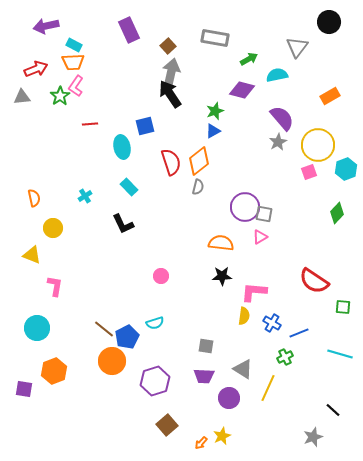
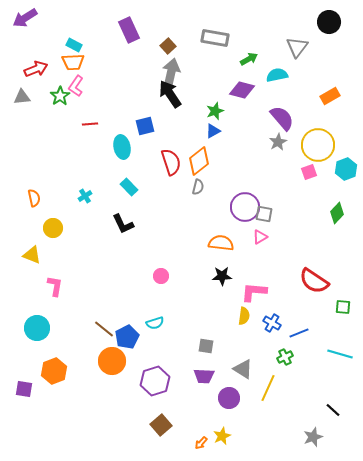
purple arrow at (46, 26): moved 21 px left, 8 px up; rotated 20 degrees counterclockwise
brown square at (167, 425): moved 6 px left
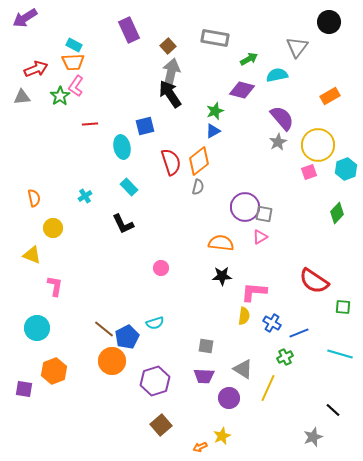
pink circle at (161, 276): moved 8 px up
orange arrow at (201, 443): moved 1 px left, 4 px down; rotated 24 degrees clockwise
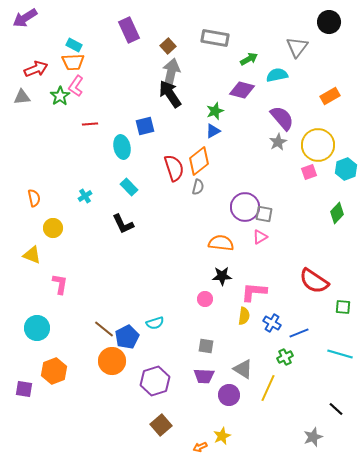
red semicircle at (171, 162): moved 3 px right, 6 px down
pink circle at (161, 268): moved 44 px right, 31 px down
pink L-shape at (55, 286): moved 5 px right, 2 px up
purple circle at (229, 398): moved 3 px up
black line at (333, 410): moved 3 px right, 1 px up
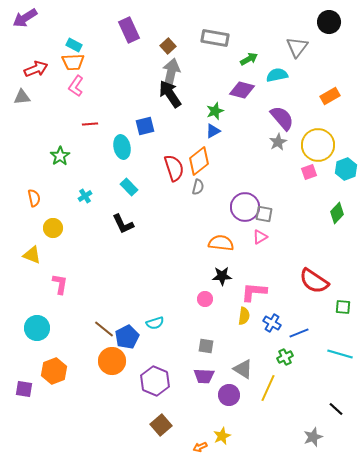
green star at (60, 96): moved 60 px down
purple hexagon at (155, 381): rotated 20 degrees counterclockwise
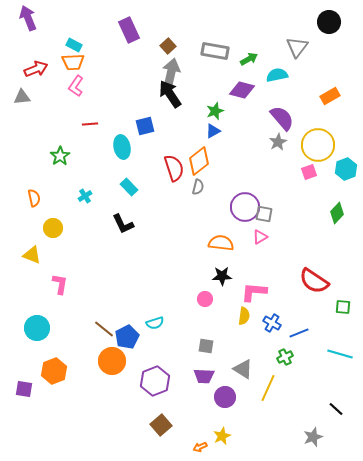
purple arrow at (25, 18): moved 3 px right; rotated 100 degrees clockwise
gray rectangle at (215, 38): moved 13 px down
purple hexagon at (155, 381): rotated 16 degrees clockwise
purple circle at (229, 395): moved 4 px left, 2 px down
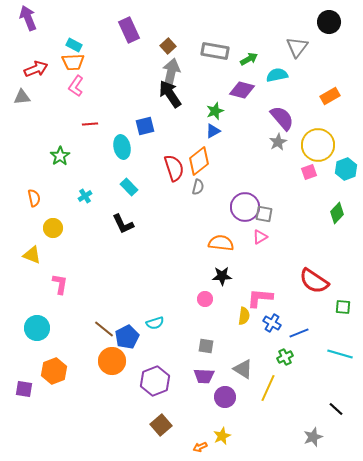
pink L-shape at (254, 292): moved 6 px right, 6 px down
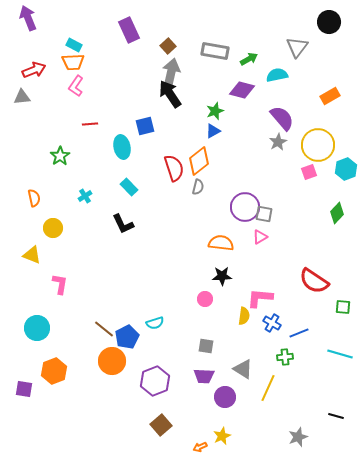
red arrow at (36, 69): moved 2 px left, 1 px down
green cross at (285, 357): rotated 21 degrees clockwise
black line at (336, 409): moved 7 px down; rotated 28 degrees counterclockwise
gray star at (313, 437): moved 15 px left
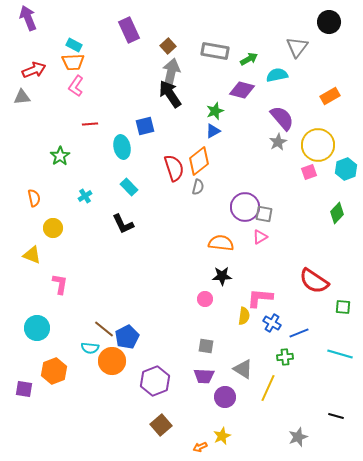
cyan semicircle at (155, 323): moved 65 px left, 25 px down; rotated 24 degrees clockwise
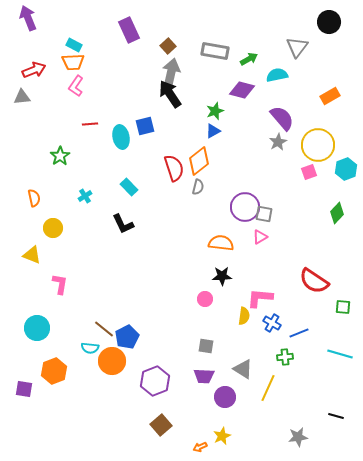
cyan ellipse at (122, 147): moved 1 px left, 10 px up
gray star at (298, 437): rotated 12 degrees clockwise
